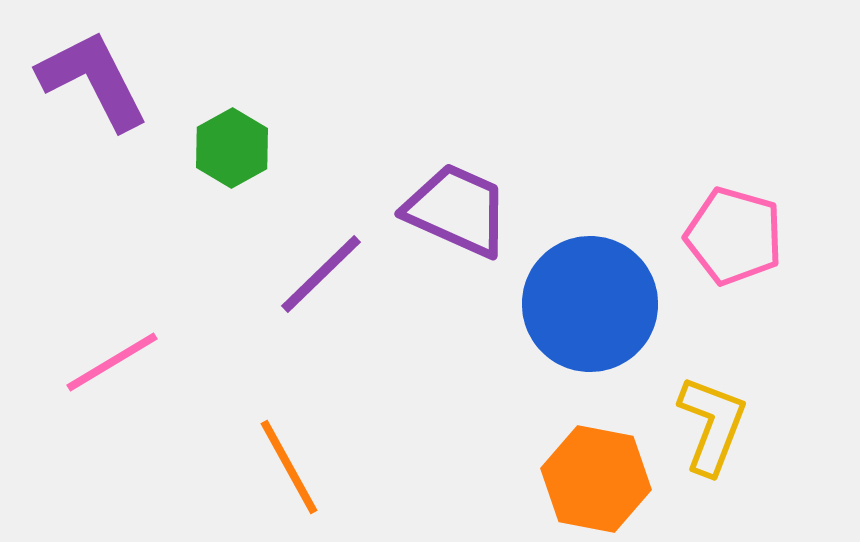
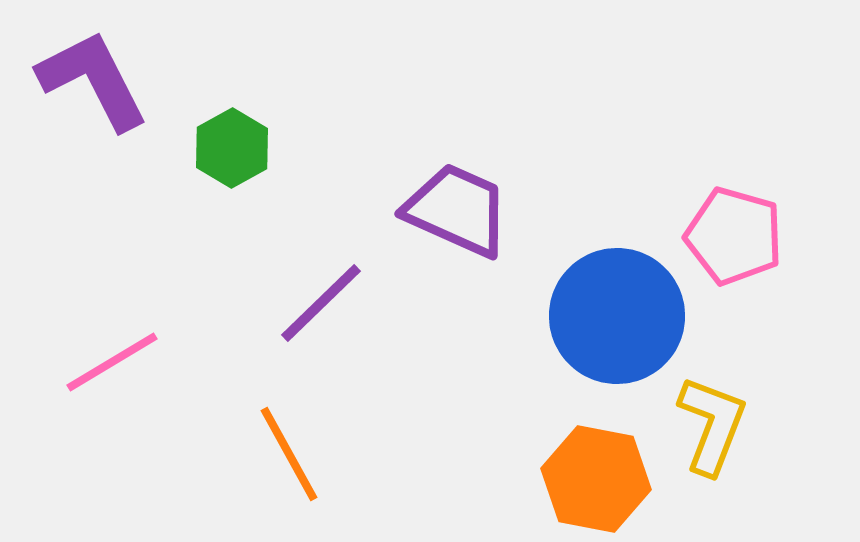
purple line: moved 29 px down
blue circle: moved 27 px right, 12 px down
orange line: moved 13 px up
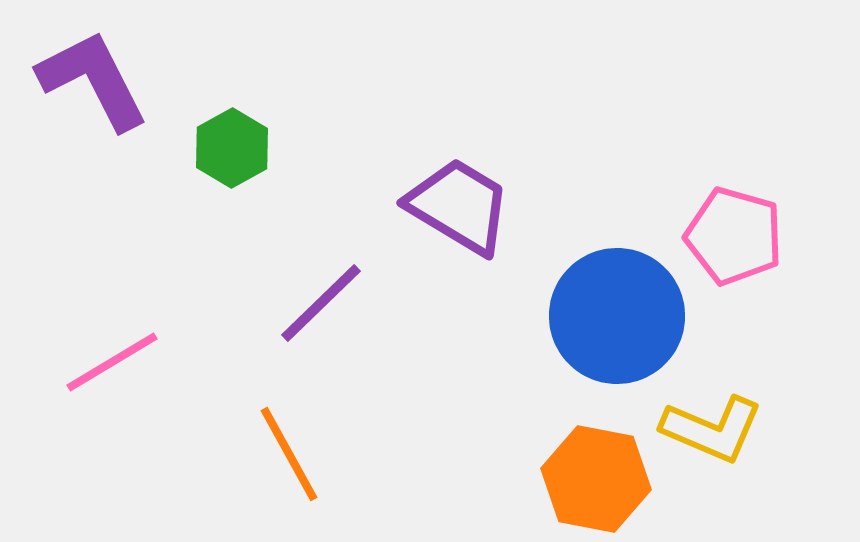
purple trapezoid: moved 2 px right, 4 px up; rotated 7 degrees clockwise
yellow L-shape: moved 4 px down; rotated 92 degrees clockwise
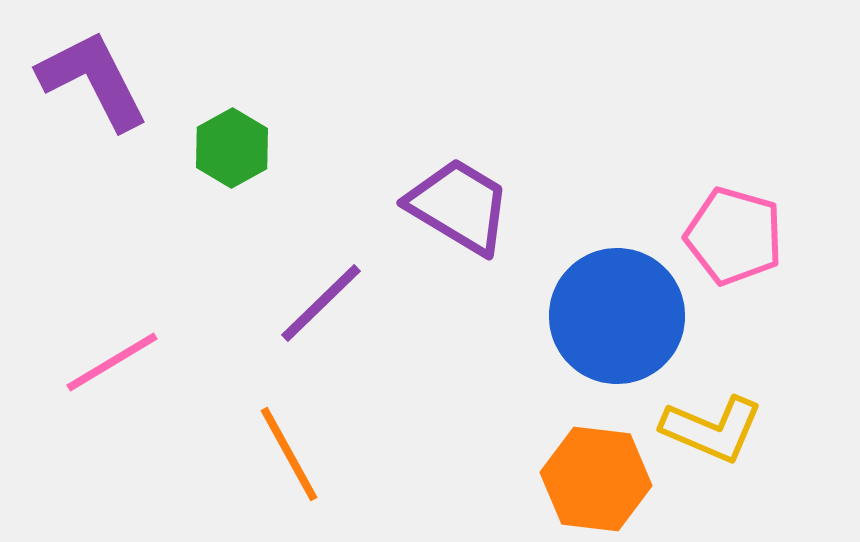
orange hexagon: rotated 4 degrees counterclockwise
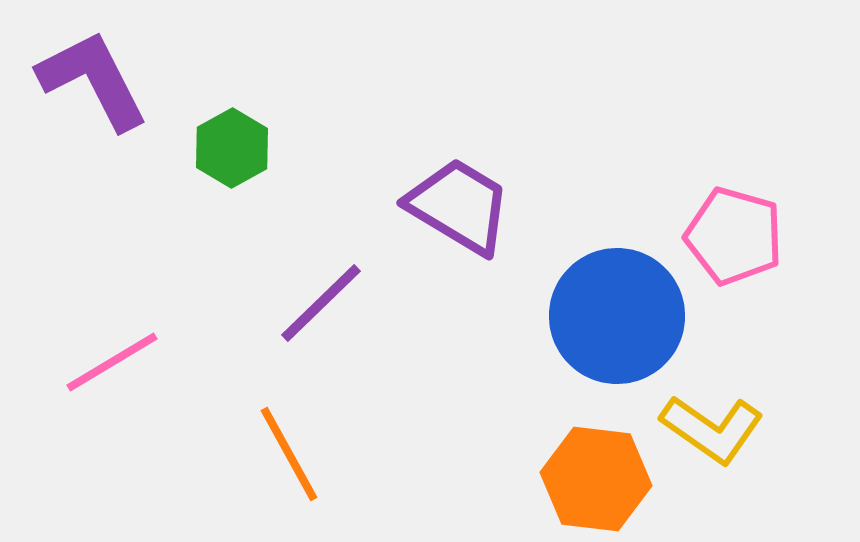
yellow L-shape: rotated 12 degrees clockwise
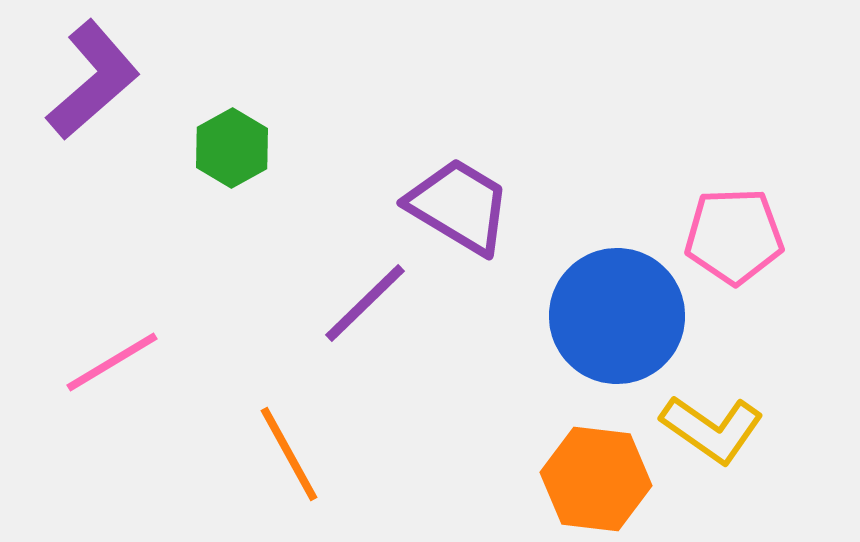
purple L-shape: rotated 76 degrees clockwise
pink pentagon: rotated 18 degrees counterclockwise
purple line: moved 44 px right
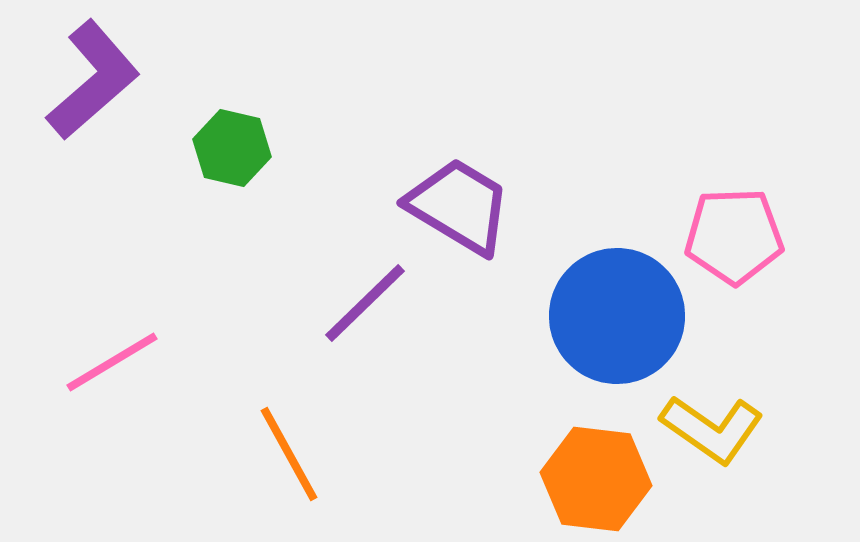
green hexagon: rotated 18 degrees counterclockwise
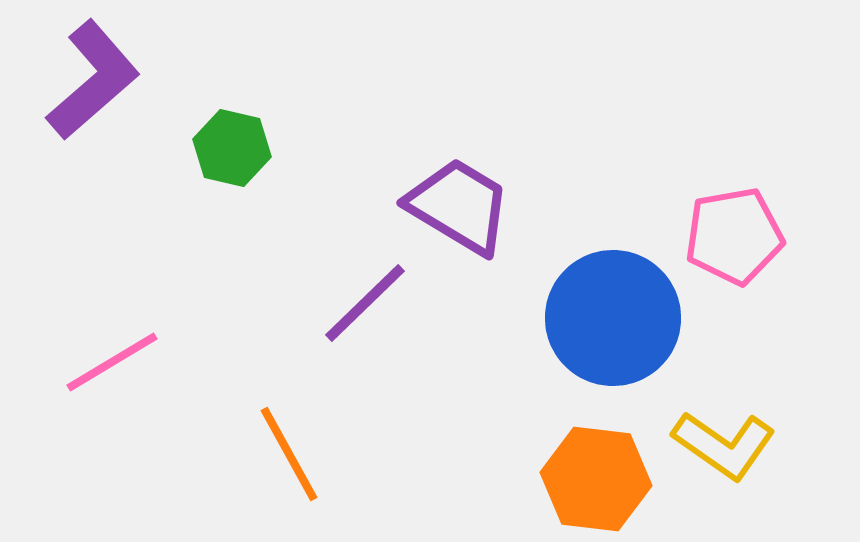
pink pentagon: rotated 8 degrees counterclockwise
blue circle: moved 4 px left, 2 px down
yellow L-shape: moved 12 px right, 16 px down
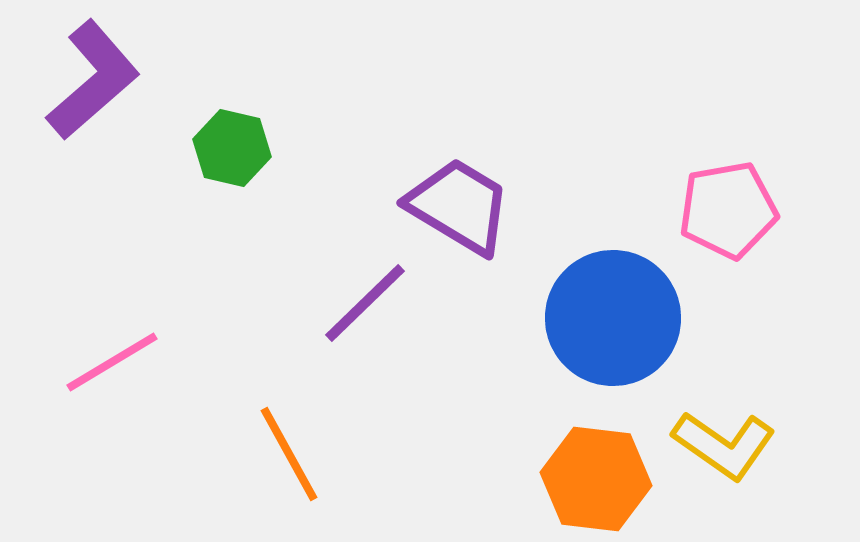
pink pentagon: moved 6 px left, 26 px up
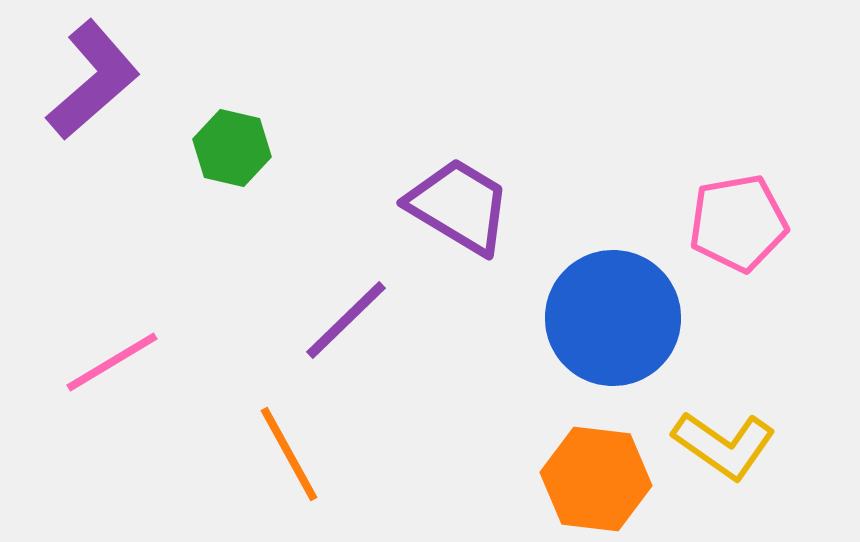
pink pentagon: moved 10 px right, 13 px down
purple line: moved 19 px left, 17 px down
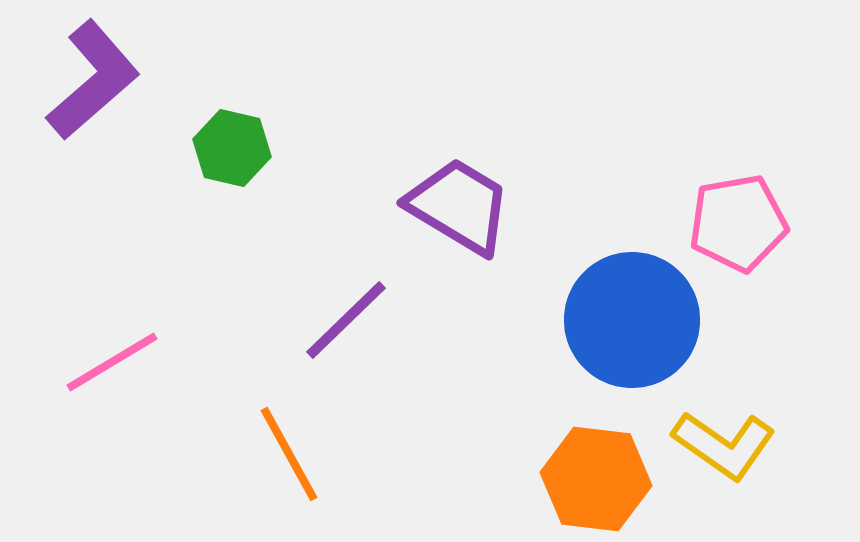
blue circle: moved 19 px right, 2 px down
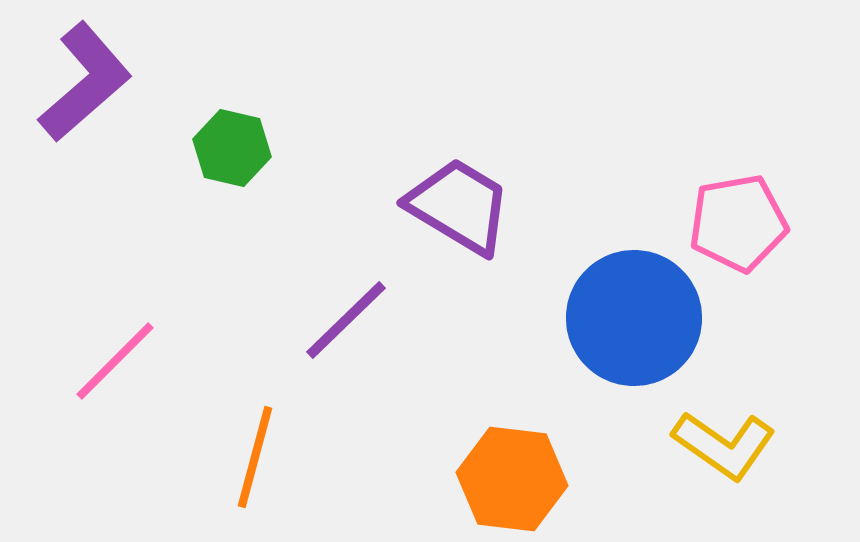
purple L-shape: moved 8 px left, 2 px down
blue circle: moved 2 px right, 2 px up
pink line: moved 3 px right, 1 px up; rotated 14 degrees counterclockwise
orange line: moved 34 px left, 3 px down; rotated 44 degrees clockwise
orange hexagon: moved 84 px left
